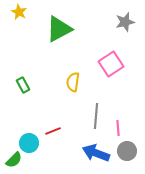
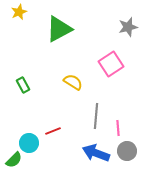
yellow star: rotated 21 degrees clockwise
gray star: moved 3 px right, 5 px down
yellow semicircle: rotated 114 degrees clockwise
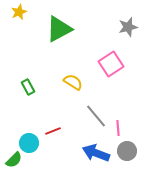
green rectangle: moved 5 px right, 2 px down
gray line: rotated 45 degrees counterclockwise
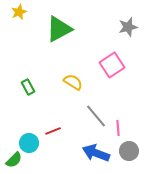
pink square: moved 1 px right, 1 px down
gray circle: moved 2 px right
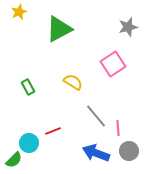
pink square: moved 1 px right, 1 px up
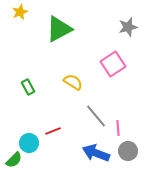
yellow star: moved 1 px right
gray circle: moved 1 px left
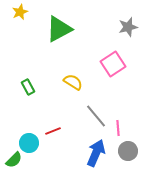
blue arrow: rotated 92 degrees clockwise
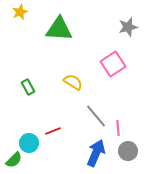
green triangle: rotated 32 degrees clockwise
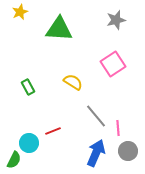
gray star: moved 12 px left, 7 px up
green semicircle: rotated 18 degrees counterclockwise
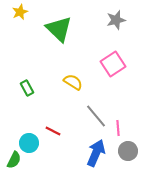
green triangle: rotated 40 degrees clockwise
green rectangle: moved 1 px left, 1 px down
red line: rotated 49 degrees clockwise
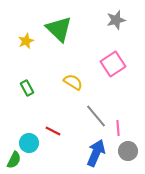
yellow star: moved 6 px right, 29 px down
